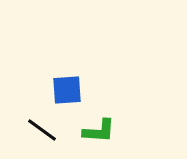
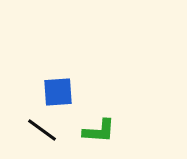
blue square: moved 9 px left, 2 px down
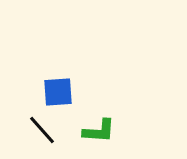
black line: rotated 12 degrees clockwise
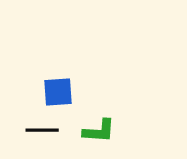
black line: rotated 48 degrees counterclockwise
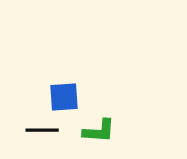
blue square: moved 6 px right, 5 px down
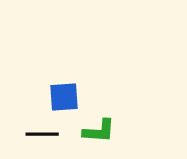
black line: moved 4 px down
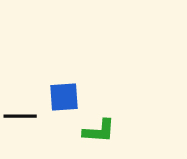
black line: moved 22 px left, 18 px up
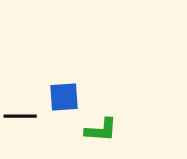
green L-shape: moved 2 px right, 1 px up
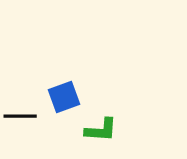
blue square: rotated 16 degrees counterclockwise
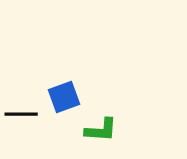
black line: moved 1 px right, 2 px up
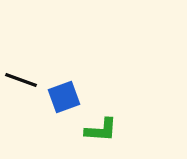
black line: moved 34 px up; rotated 20 degrees clockwise
